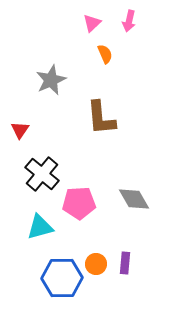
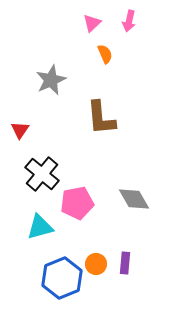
pink pentagon: moved 2 px left; rotated 8 degrees counterclockwise
blue hexagon: rotated 21 degrees counterclockwise
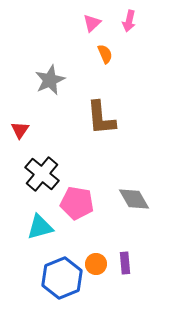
gray star: moved 1 px left
pink pentagon: rotated 20 degrees clockwise
purple rectangle: rotated 10 degrees counterclockwise
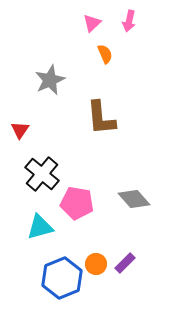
gray diamond: rotated 12 degrees counterclockwise
purple rectangle: rotated 50 degrees clockwise
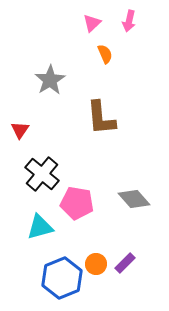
gray star: rotated 8 degrees counterclockwise
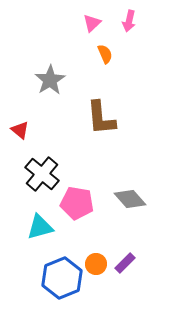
red triangle: rotated 24 degrees counterclockwise
gray diamond: moved 4 px left
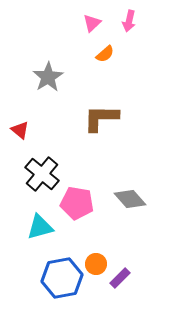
orange semicircle: rotated 72 degrees clockwise
gray star: moved 2 px left, 3 px up
brown L-shape: rotated 96 degrees clockwise
purple rectangle: moved 5 px left, 15 px down
blue hexagon: rotated 12 degrees clockwise
